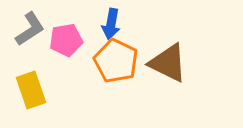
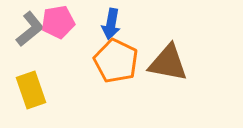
gray L-shape: rotated 6 degrees counterclockwise
pink pentagon: moved 8 px left, 18 px up
brown triangle: rotated 15 degrees counterclockwise
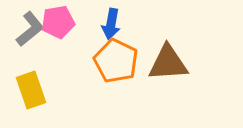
brown triangle: rotated 15 degrees counterclockwise
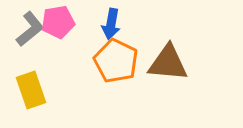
brown triangle: rotated 9 degrees clockwise
